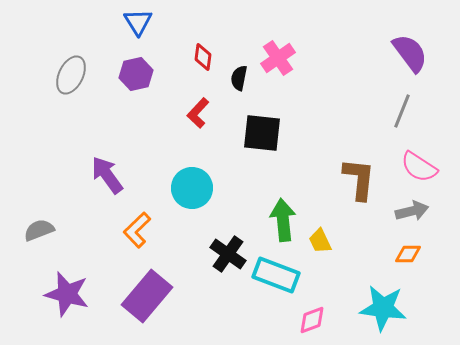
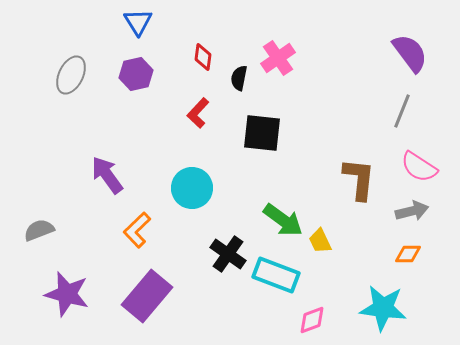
green arrow: rotated 132 degrees clockwise
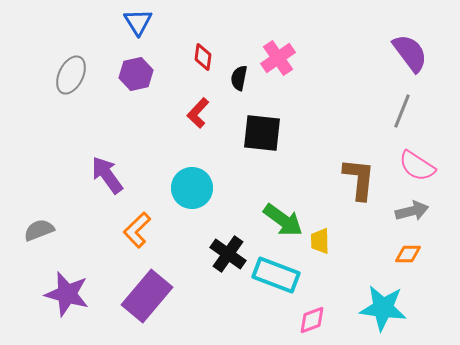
pink semicircle: moved 2 px left, 1 px up
yellow trapezoid: rotated 24 degrees clockwise
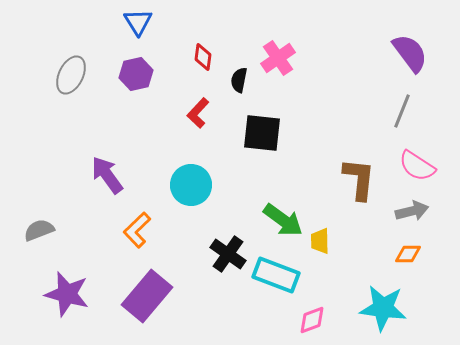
black semicircle: moved 2 px down
cyan circle: moved 1 px left, 3 px up
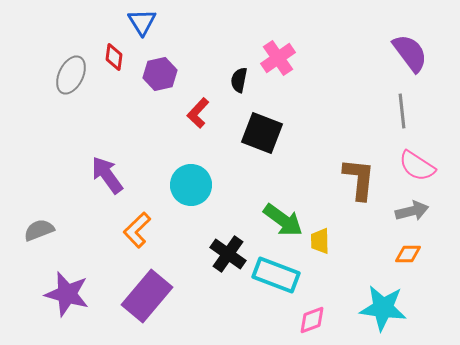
blue triangle: moved 4 px right
red diamond: moved 89 px left
purple hexagon: moved 24 px right
gray line: rotated 28 degrees counterclockwise
black square: rotated 15 degrees clockwise
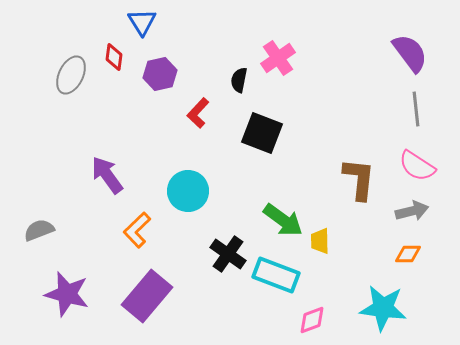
gray line: moved 14 px right, 2 px up
cyan circle: moved 3 px left, 6 px down
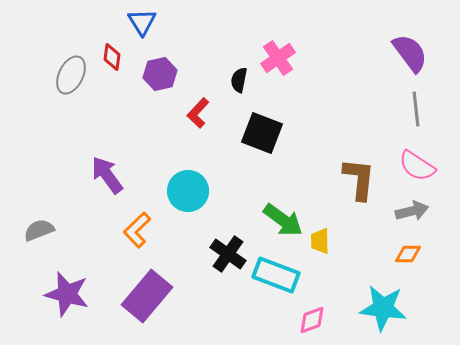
red diamond: moved 2 px left
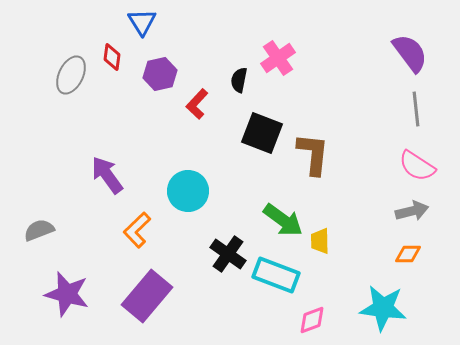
red L-shape: moved 1 px left, 9 px up
brown L-shape: moved 46 px left, 25 px up
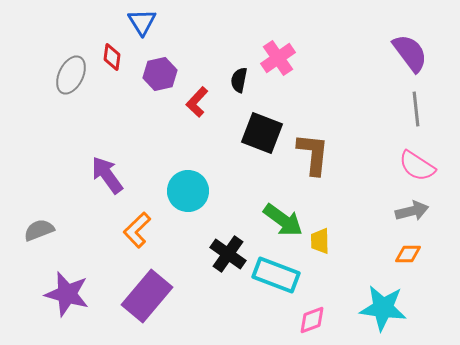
red L-shape: moved 2 px up
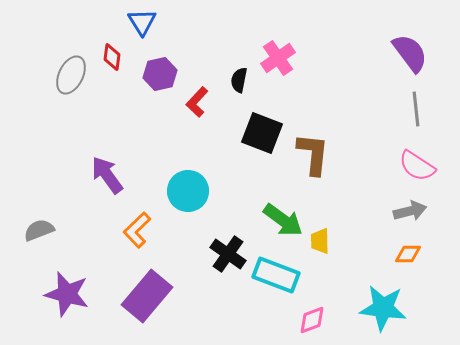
gray arrow: moved 2 px left
